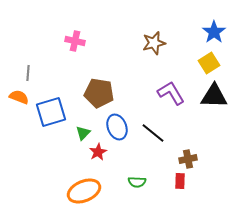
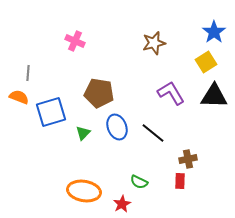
pink cross: rotated 12 degrees clockwise
yellow square: moved 3 px left, 1 px up
red star: moved 24 px right, 52 px down
green semicircle: moved 2 px right; rotated 24 degrees clockwise
orange ellipse: rotated 32 degrees clockwise
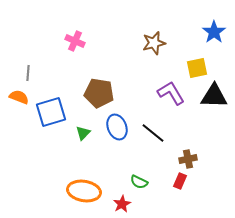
yellow square: moved 9 px left, 6 px down; rotated 20 degrees clockwise
red rectangle: rotated 21 degrees clockwise
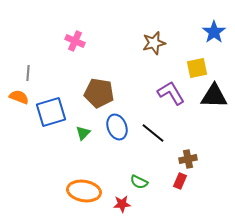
red star: rotated 24 degrees clockwise
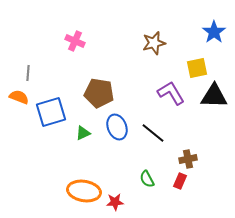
green triangle: rotated 21 degrees clockwise
green semicircle: moved 8 px right, 3 px up; rotated 36 degrees clockwise
red star: moved 7 px left, 2 px up
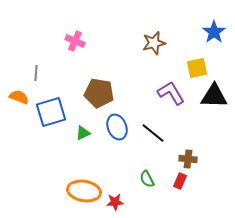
gray line: moved 8 px right
brown cross: rotated 18 degrees clockwise
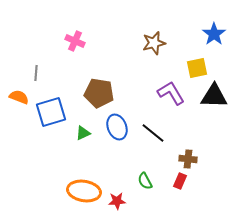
blue star: moved 2 px down
green semicircle: moved 2 px left, 2 px down
red star: moved 2 px right, 1 px up
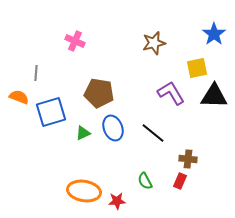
blue ellipse: moved 4 px left, 1 px down
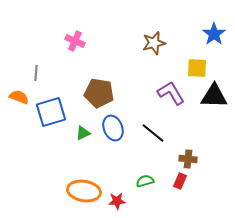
yellow square: rotated 15 degrees clockwise
green semicircle: rotated 102 degrees clockwise
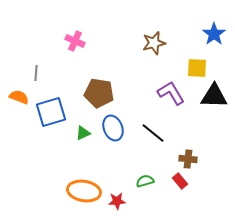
red rectangle: rotated 63 degrees counterclockwise
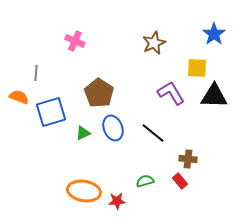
brown star: rotated 10 degrees counterclockwise
brown pentagon: rotated 24 degrees clockwise
